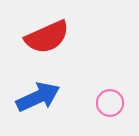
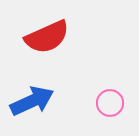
blue arrow: moved 6 px left, 4 px down
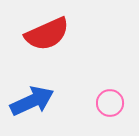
red semicircle: moved 3 px up
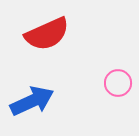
pink circle: moved 8 px right, 20 px up
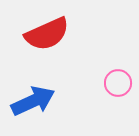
blue arrow: moved 1 px right
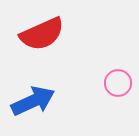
red semicircle: moved 5 px left
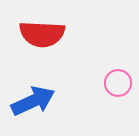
red semicircle: rotated 27 degrees clockwise
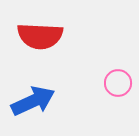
red semicircle: moved 2 px left, 2 px down
